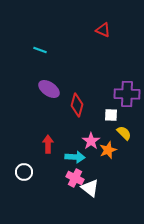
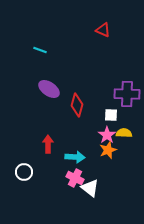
yellow semicircle: rotated 42 degrees counterclockwise
pink star: moved 16 px right, 6 px up
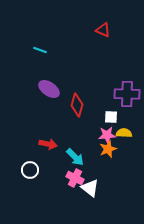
white square: moved 2 px down
pink star: rotated 30 degrees clockwise
red arrow: rotated 102 degrees clockwise
orange star: moved 1 px up
cyan arrow: rotated 42 degrees clockwise
white circle: moved 6 px right, 2 px up
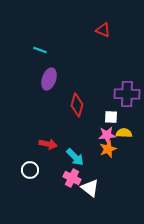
purple ellipse: moved 10 px up; rotated 75 degrees clockwise
pink cross: moved 3 px left
